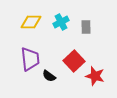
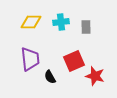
cyan cross: rotated 21 degrees clockwise
red square: rotated 20 degrees clockwise
black semicircle: moved 1 px right, 1 px down; rotated 24 degrees clockwise
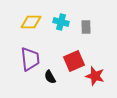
cyan cross: rotated 21 degrees clockwise
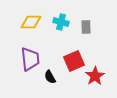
red star: rotated 24 degrees clockwise
